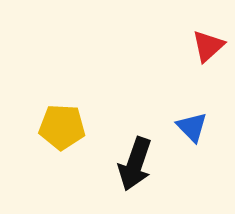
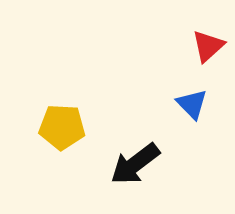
blue triangle: moved 23 px up
black arrow: rotated 34 degrees clockwise
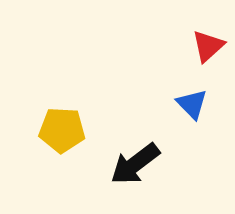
yellow pentagon: moved 3 px down
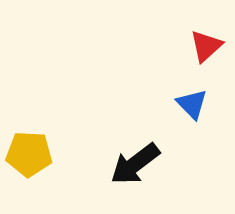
red triangle: moved 2 px left
yellow pentagon: moved 33 px left, 24 px down
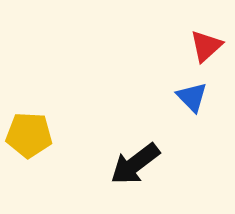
blue triangle: moved 7 px up
yellow pentagon: moved 19 px up
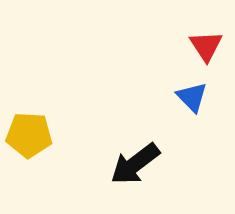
red triangle: rotated 21 degrees counterclockwise
